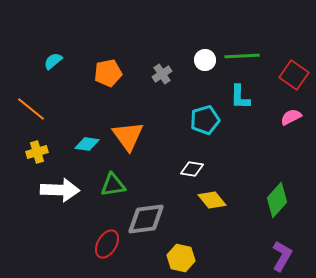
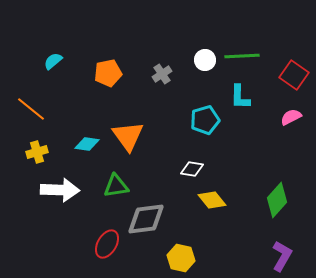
green triangle: moved 3 px right, 1 px down
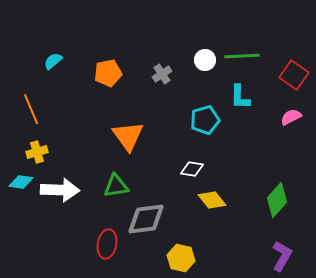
orange line: rotated 28 degrees clockwise
cyan diamond: moved 66 px left, 38 px down
red ellipse: rotated 20 degrees counterclockwise
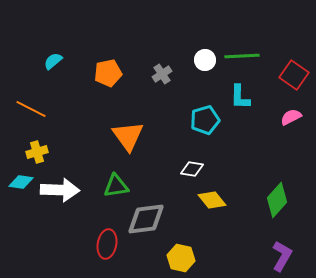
orange line: rotated 40 degrees counterclockwise
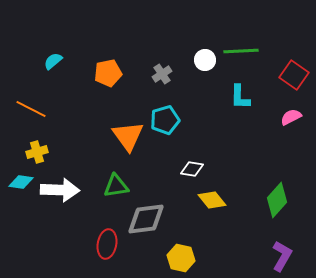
green line: moved 1 px left, 5 px up
cyan pentagon: moved 40 px left
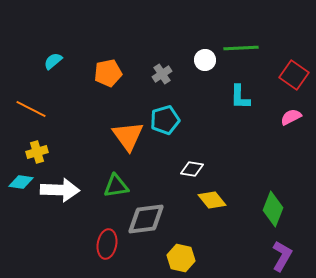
green line: moved 3 px up
green diamond: moved 4 px left, 9 px down; rotated 20 degrees counterclockwise
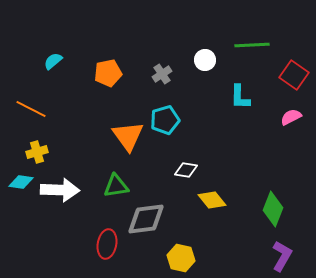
green line: moved 11 px right, 3 px up
white diamond: moved 6 px left, 1 px down
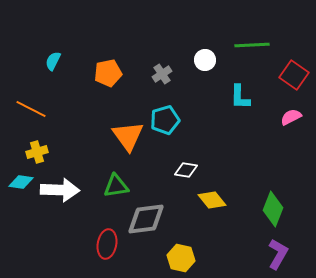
cyan semicircle: rotated 24 degrees counterclockwise
purple L-shape: moved 4 px left, 2 px up
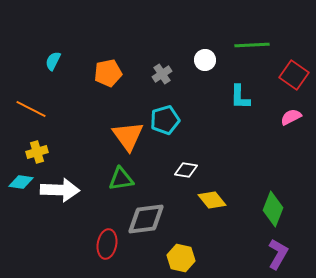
green triangle: moved 5 px right, 7 px up
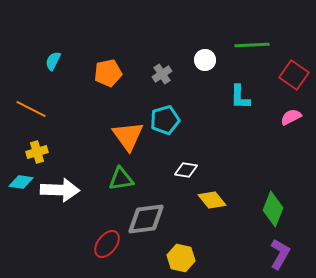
red ellipse: rotated 28 degrees clockwise
purple L-shape: moved 2 px right
